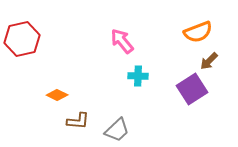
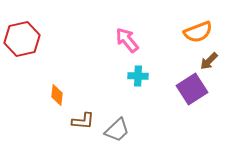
pink arrow: moved 5 px right, 1 px up
orange diamond: rotated 70 degrees clockwise
brown L-shape: moved 5 px right
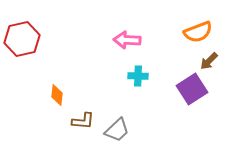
pink arrow: rotated 48 degrees counterclockwise
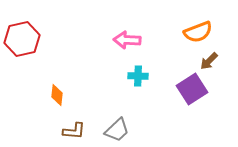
brown L-shape: moved 9 px left, 10 px down
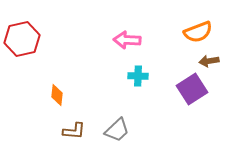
brown arrow: rotated 36 degrees clockwise
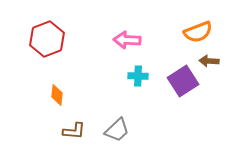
red hexagon: moved 25 px right; rotated 8 degrees counterclockwise
brown arrow: rotated 12 degrees clockwise
purple square: moved 9 px left, 8 px up
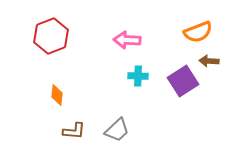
red hexagon: moved 4 px right, 3 px up
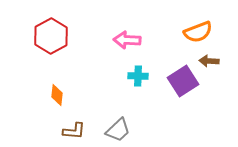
red hexagon: rotated 8 degrees counterclockwise
gray trapezoid: moved 1 px right
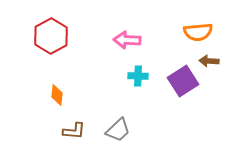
orange semicircle: rotated 16 degrees clockwise
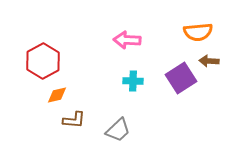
red hexagon: moved 8 px left, 25 px down
cyan cross: moved 5 px left, 5 px down
purple square: moved 2 px left, 3 px up
orange diamond: rotated 70 degrees clockwise
brown L-shape: moved 11 px up
